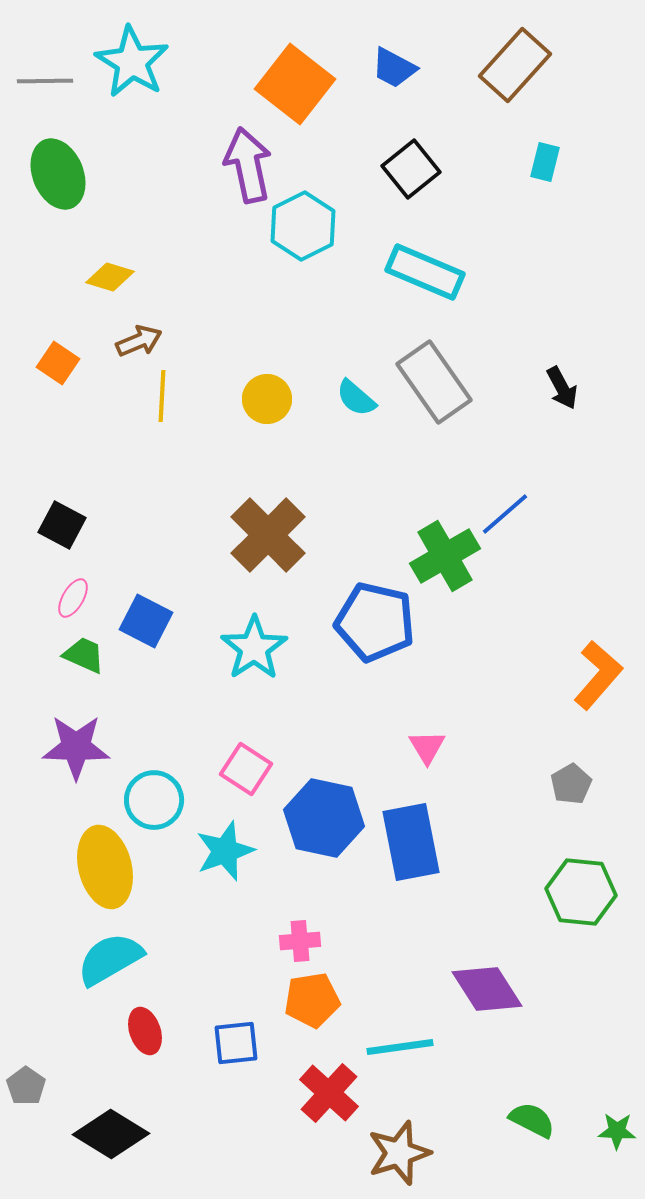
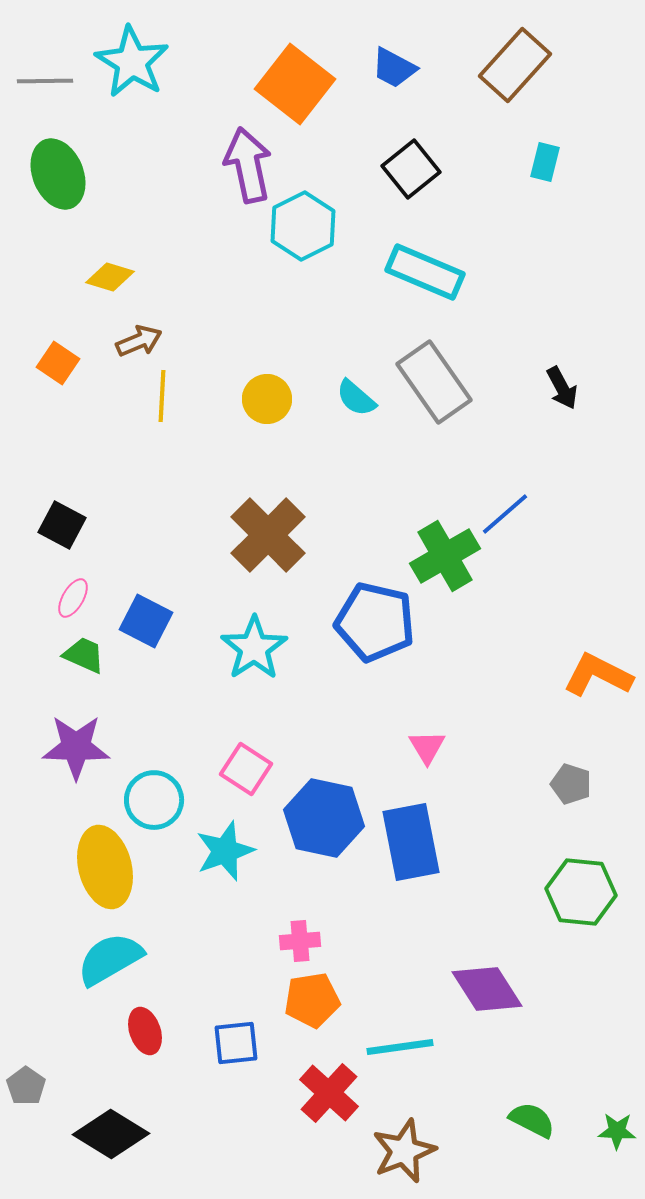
orange L-shape at (598, 675): rotated 104 degrees counterclockwise
gray pentagon at (571, 784): rotated 24 degrees counterclockwise
brown star at (399, 1153): moved 5 px right, 2 px up; rotated 4 degrees counterclockwise
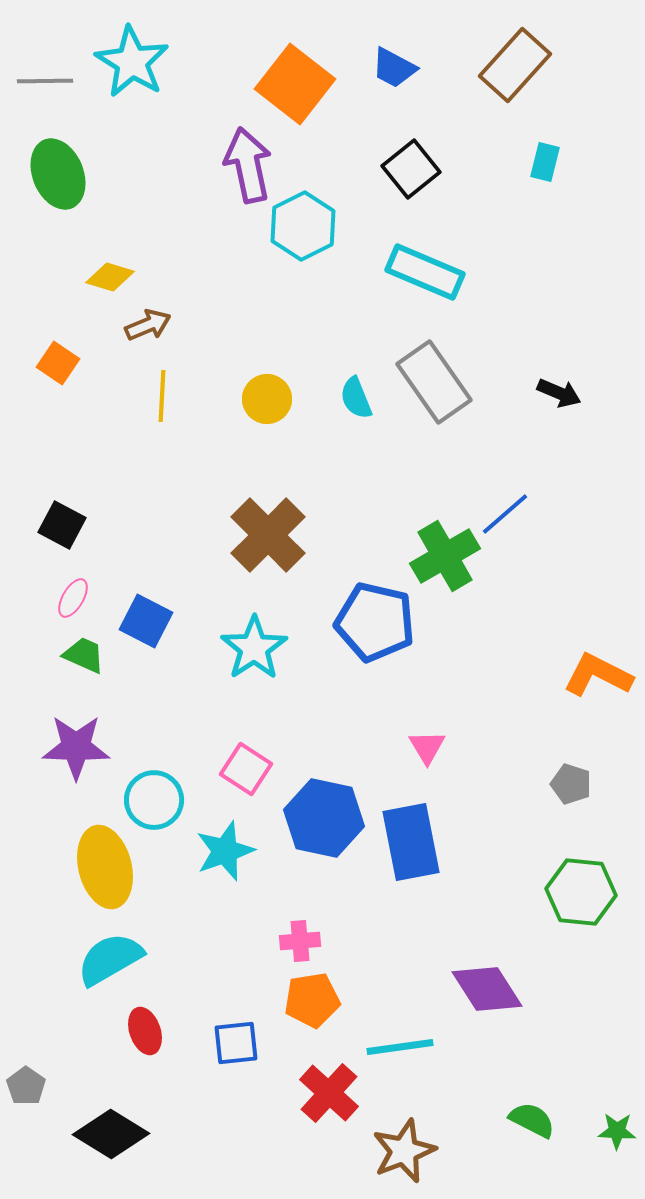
brown arrow at (139, 341): moved 9 px right, 16 px up
black arrow at (562, 388): moved 3 px left, 5 px down; rotated 39 degrees counterclockwise
cyan semicircle at (356, 398): rotated 27 degrees clockwise
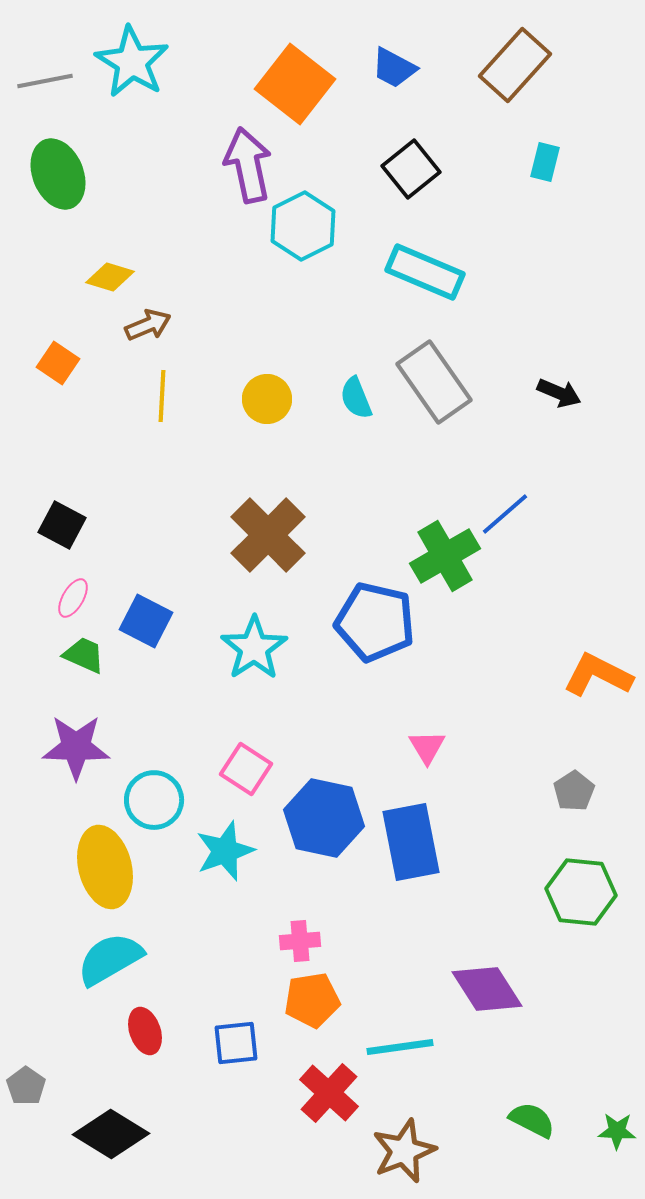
gray line at (45, 81): rotated 10 degrees counterclockwise
gray pentagon at (571, 784): moved 3 px right, 7 px down; rotated 21 degrees clockwise
